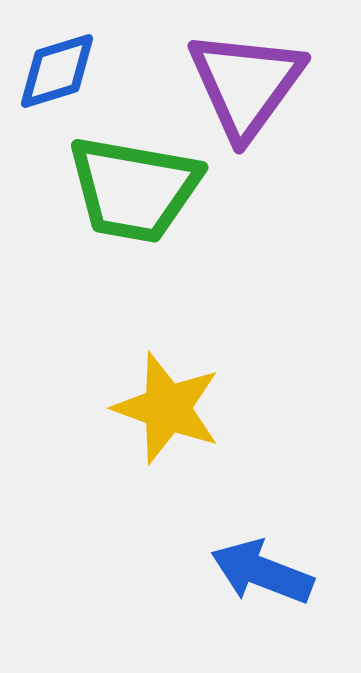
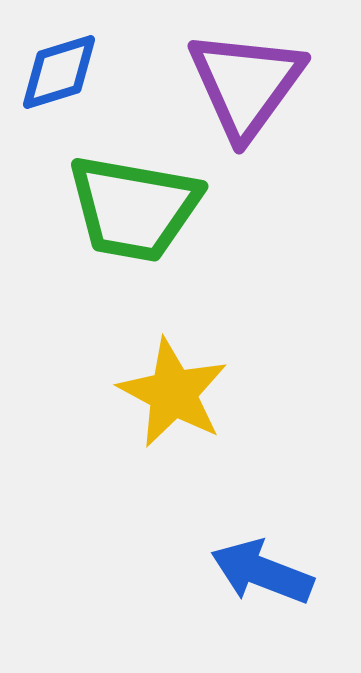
blue diamond: moved 2 px right, 1 px down
green trapezoid: moved 19 px down
yellow star: moved 6 px right, 15 px up; rotated 8 degrees clockwise
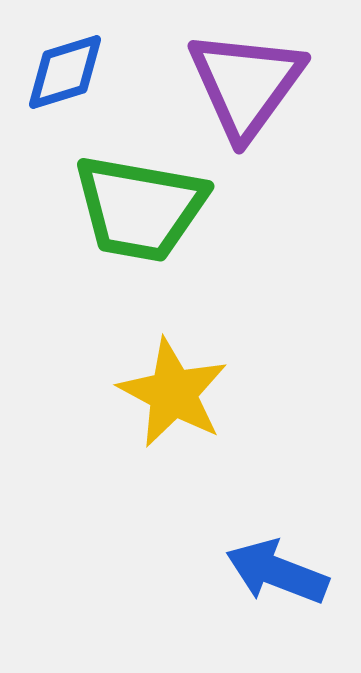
blue diamond: moved 6 px right
green trapezoid: moved 6 px right
blue arrow: moved 15 px right
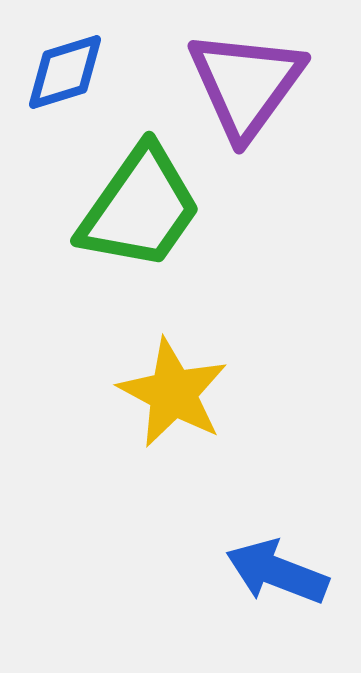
green trapezoid: rotated 65 degrees counterclockwise
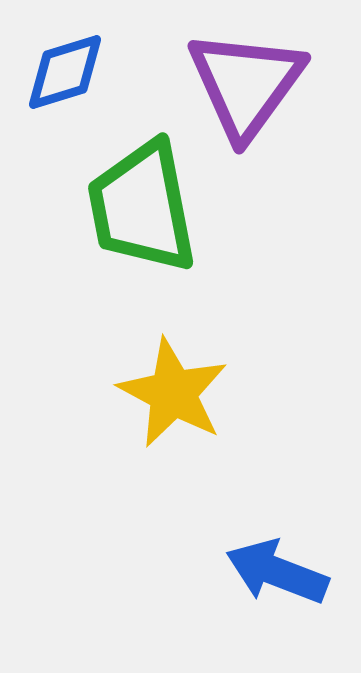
green trapezoid: moved 2 px right, 1 px up; rotated 134 degrees clockwise
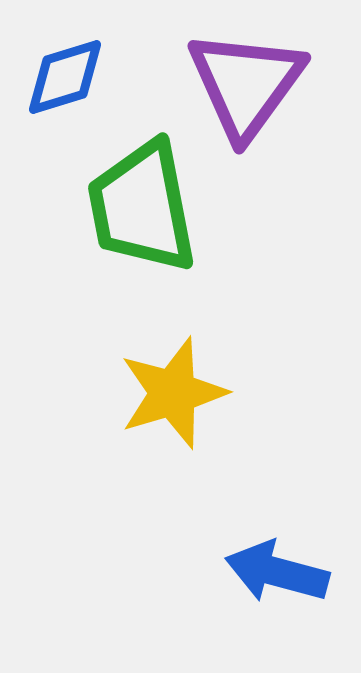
blue diamond: moved 5 px down
yellow star: rotated 27 degrees clockwise
blue arrow: rotated 6 degrees counterclockwise
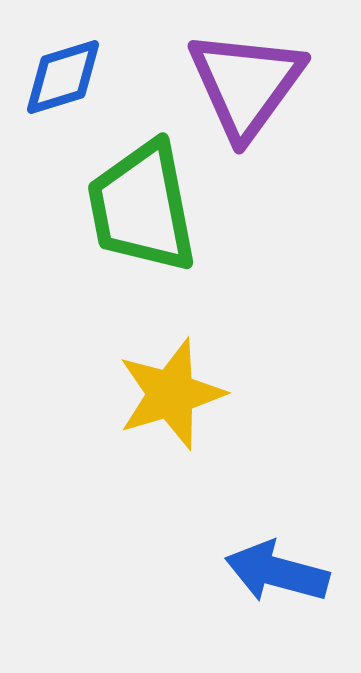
blue diamond: moved 2 px left
yellow star: moved 2 px left, 1 px down
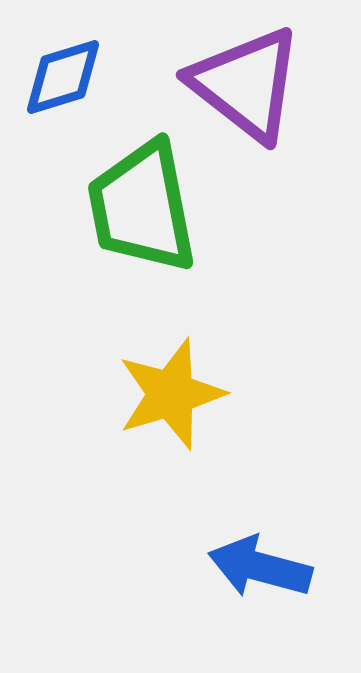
purple triangle: rotated 28 degrees counterclockwise
blue arrow: moved 17 px left, 5 px up
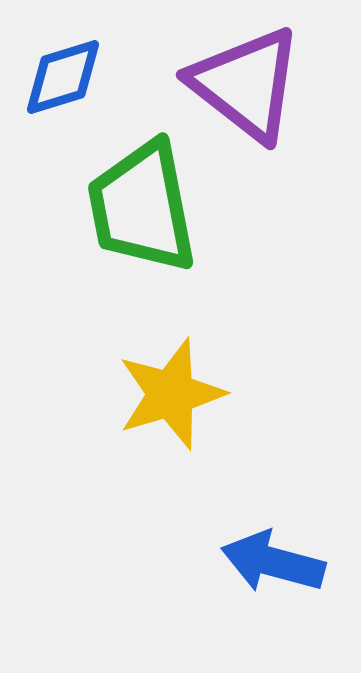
blue arrow: moved 13 px right, 5 px up
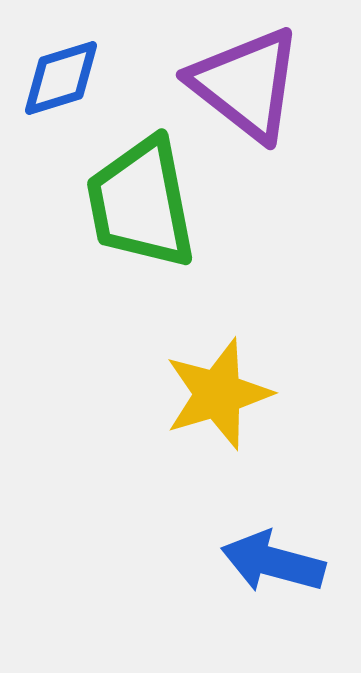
blue diamond: moved 2 px left, 1 px down
green trapezoid: moved 1 px left, 4 px up
yellow star: moved 47 px right
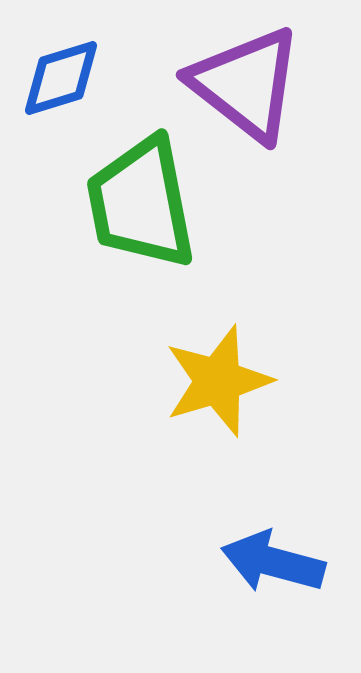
yellow star: moved 13 px up
